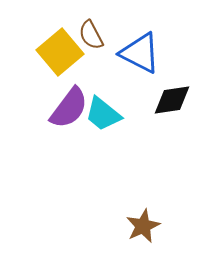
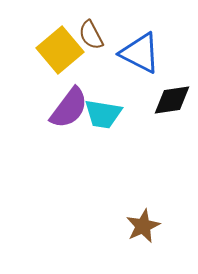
yellow square: moved 2 px up
cyan trapezoid: rotated 30 degrees counterclockwise
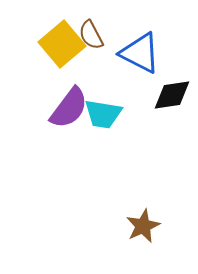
yellow square: moved 2 px right, 6 px up
black diamond: moved 5 px up
